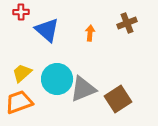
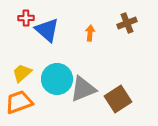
red cross: moved 5 px right, 6 px down
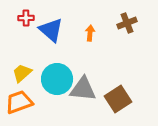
blue triangle: moved 4 px right
gray triangle: rotated 28 degrees clockwise
